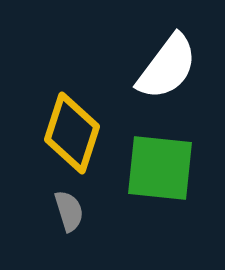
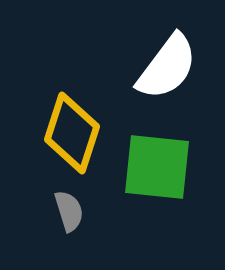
green square: moved 3 px left, 1 px up
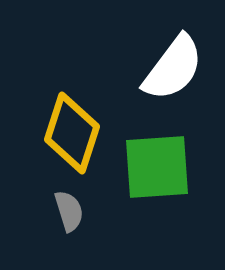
white semicircle: moved 6 px right, 1 px down
green square: rotated 10 degrees counterclockwise
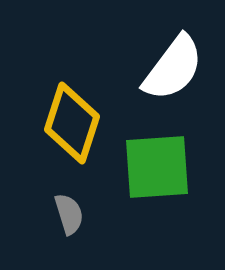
yellow diamond: moved 10 px up
gray semicircle: moved 3 px down
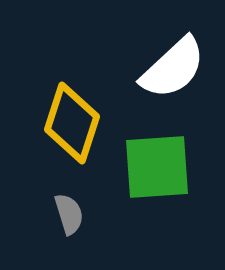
white semicircle: rotated 10 degrees clockwise
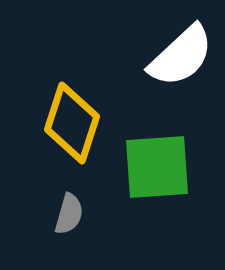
white semicircle: moved 8 px right, 12 px up
gray semicircle: rotated 33 degrees clockwise
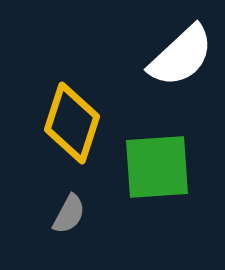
gray semicircle: rotated 12 degrees clockwise
